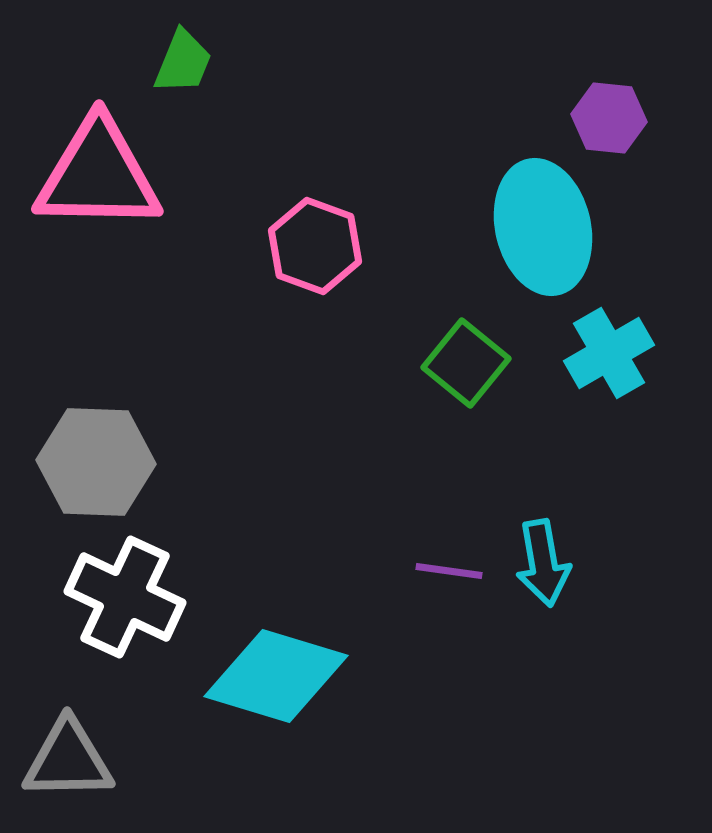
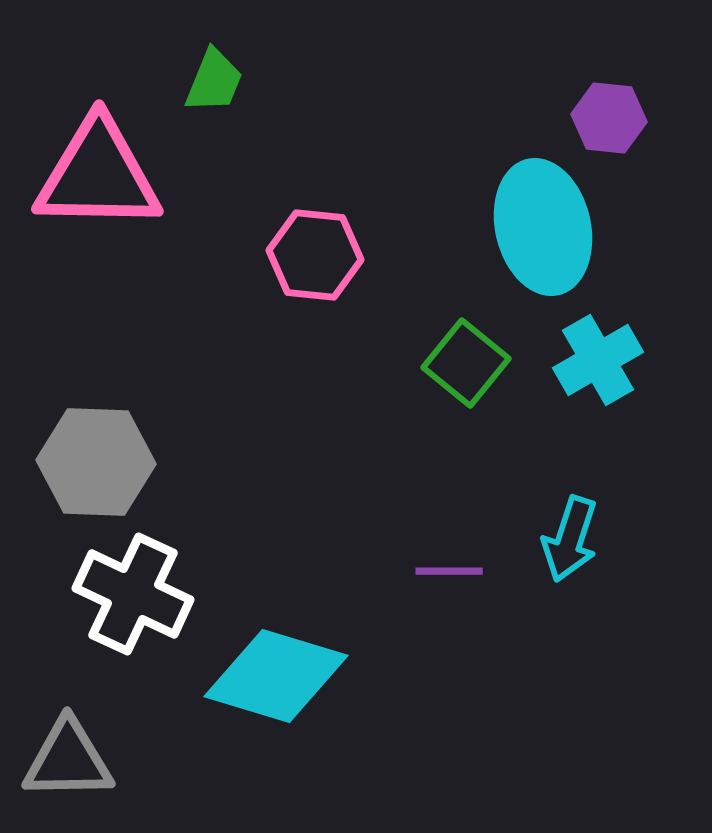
green trapezoid: moved 31 px right, 19 px down
pink hexagon: moved 9 px down; rotated 14 degrees counterclockwise
cyan cross: moved 11 px left, 7 px down
cyan arrow: moved 27 px right, 24 px up; rotated 28 degrees clockwise
purple line: rotated 8 degrees counterclockwise
white cross: moved 8 px right, 3 px up
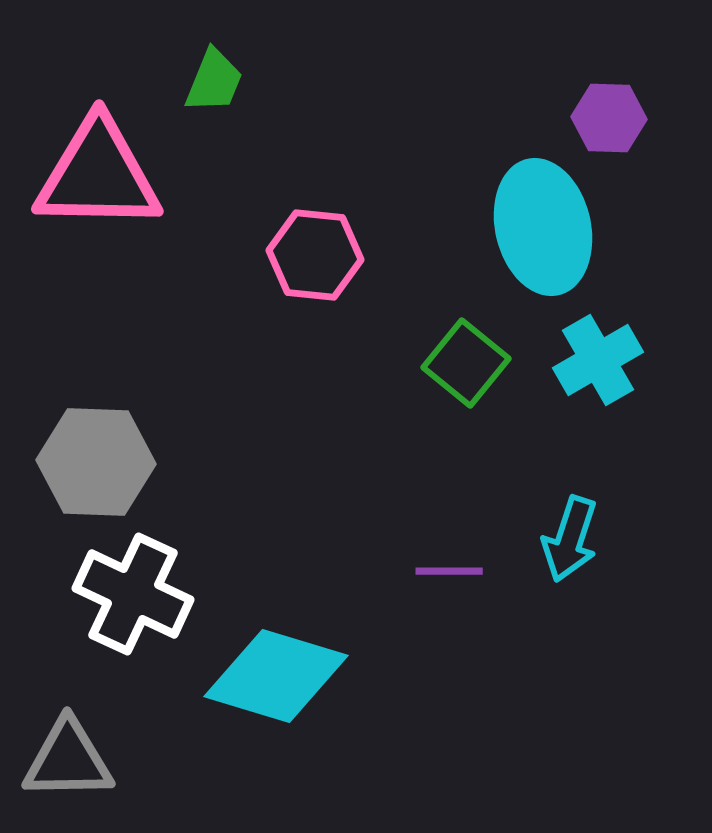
purple hexagon: rotated 4 degrees counterclockwise
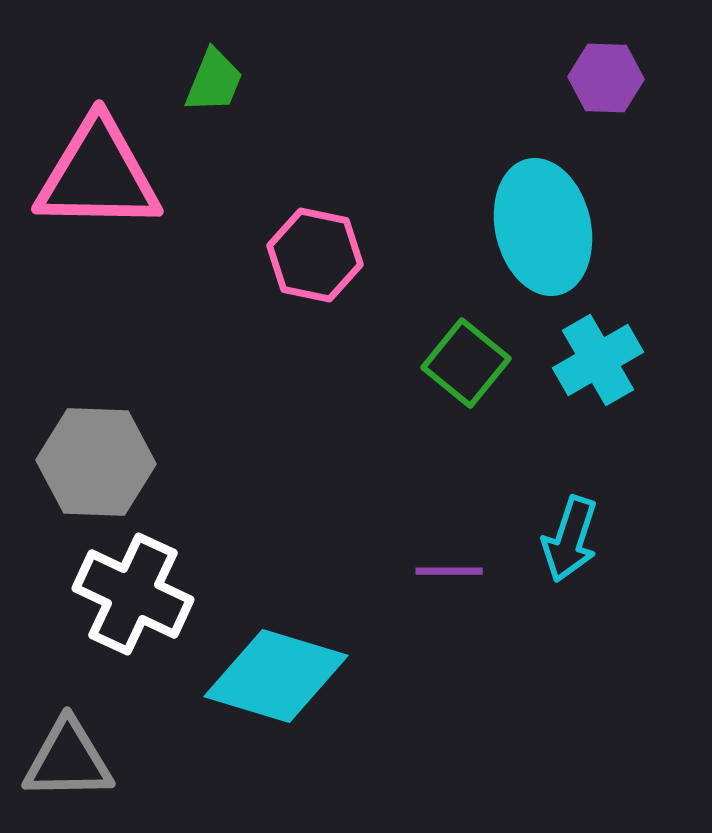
purple hexagon: moved 3 px left, 40 px up
pink hexagon: rotated 6 degrees clockwise
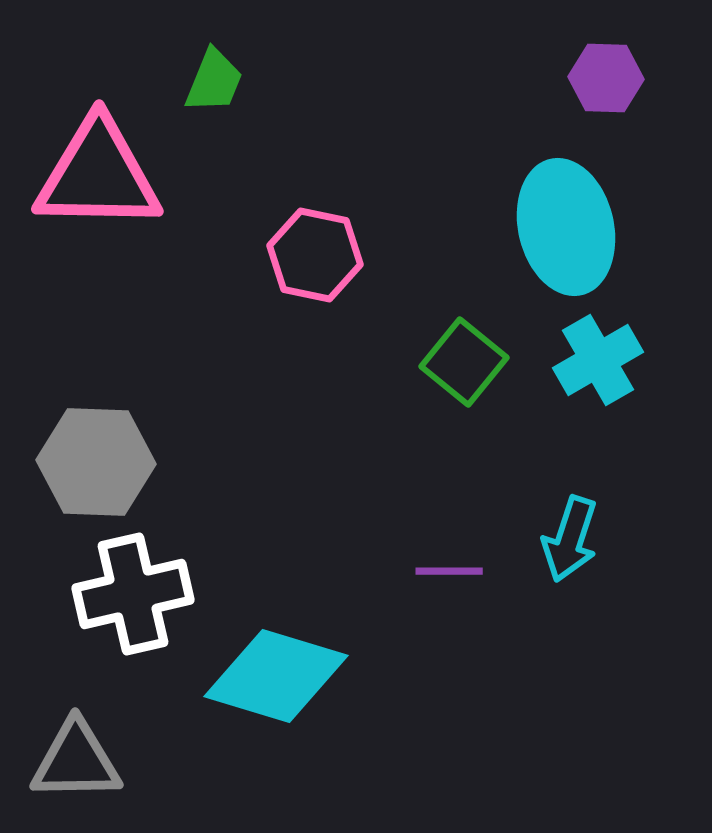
cyan ellipse: moved 23 px right
green square: moved 2 px left, 1 px up
white cross: rotated 38 degrees counterclockwise
gray triangle: moved 8 px right, 1 px down
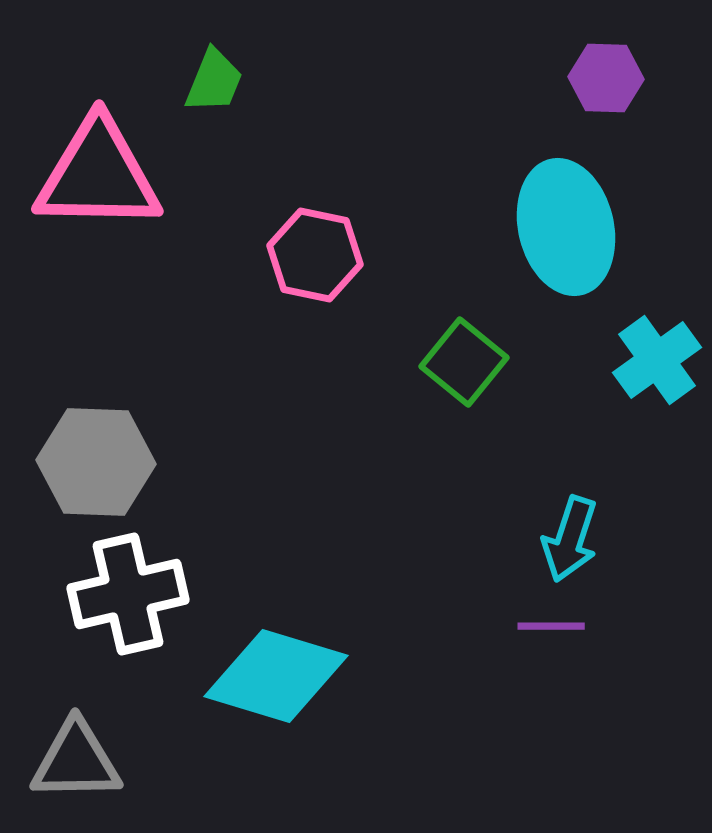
cyan cross: moved 59 px right; rotated 6 degrees counterclockwise
purple line: moved 102 px right, 55 px down
white cross: moved 5 px left
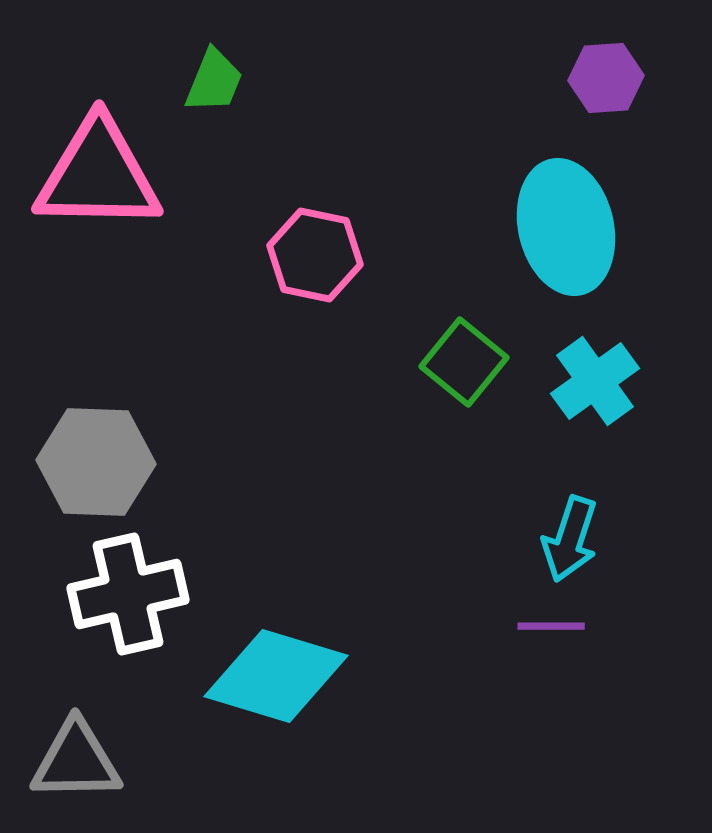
purple hexagon: rotated 6 degrees counterclockwise
cyan cross: moved 62 px left, 21 px down
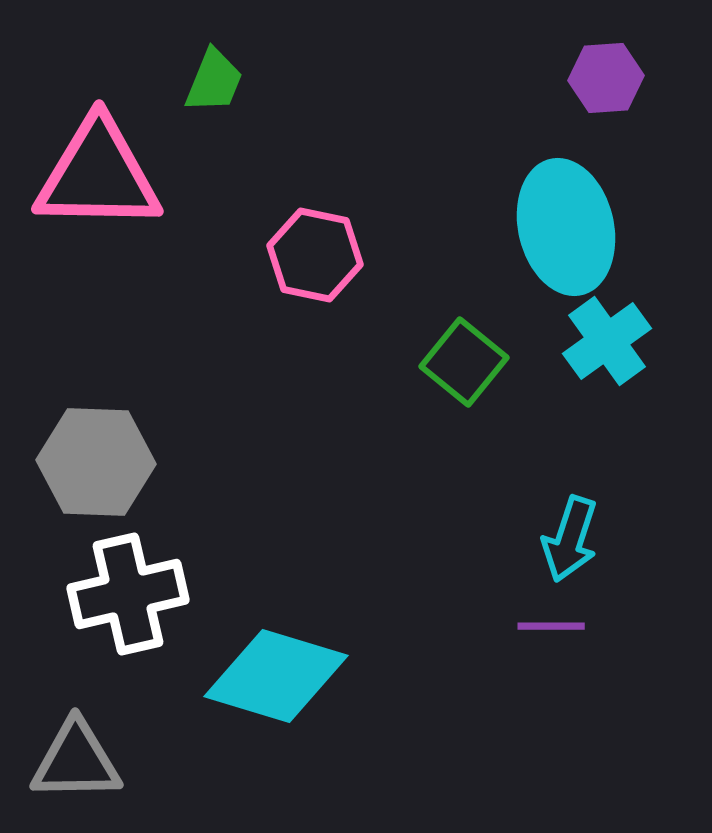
cyan cross: moved 12 px right, 40 px up
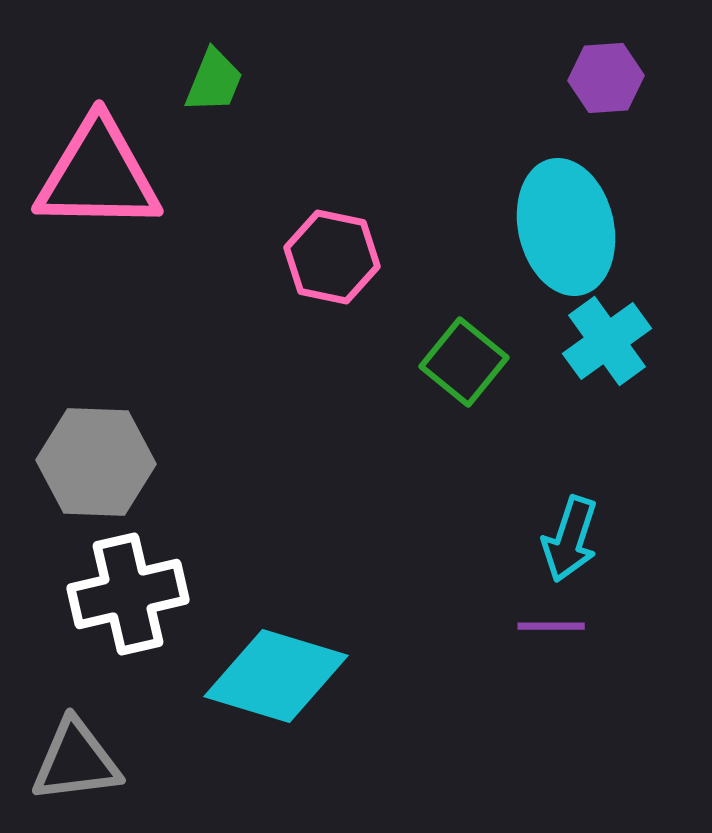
pink hexagon: moved 17 px right, 2 px down
gray triangle: rotated 6 degrees counterclockwise
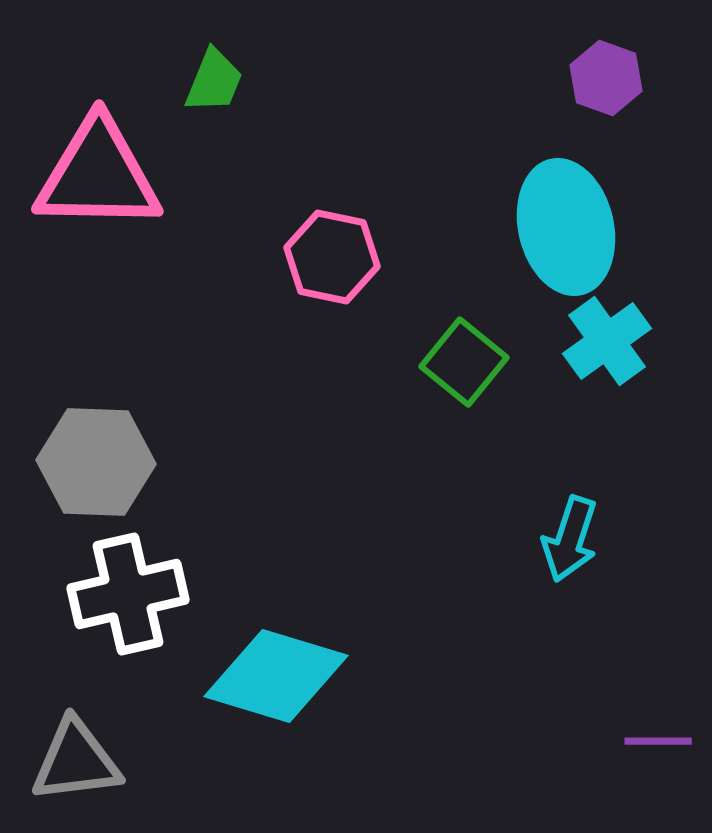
purple hexagon: rotated 24 degrees clockwise
purple line: moved 107 px right, 115 px down
